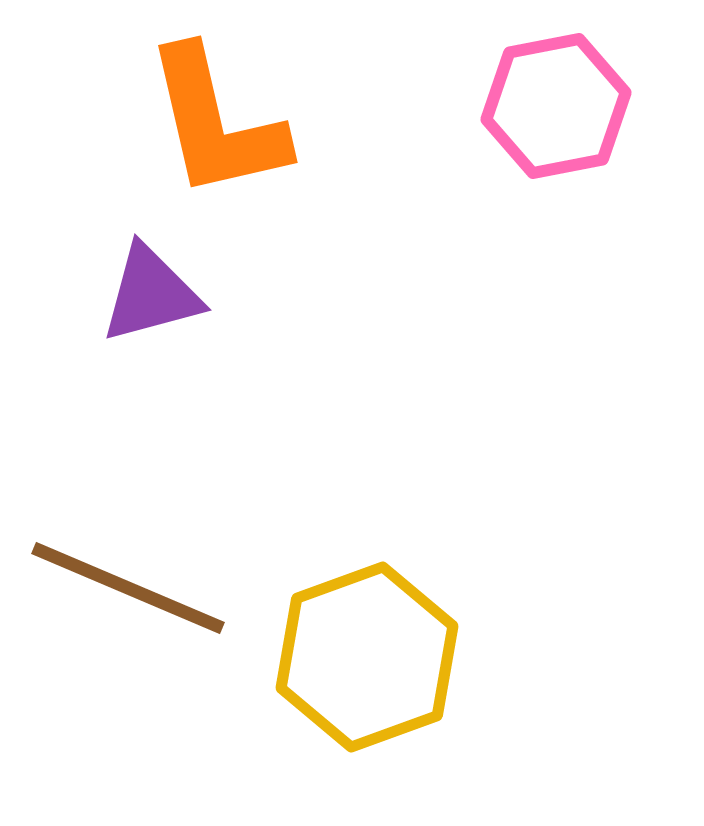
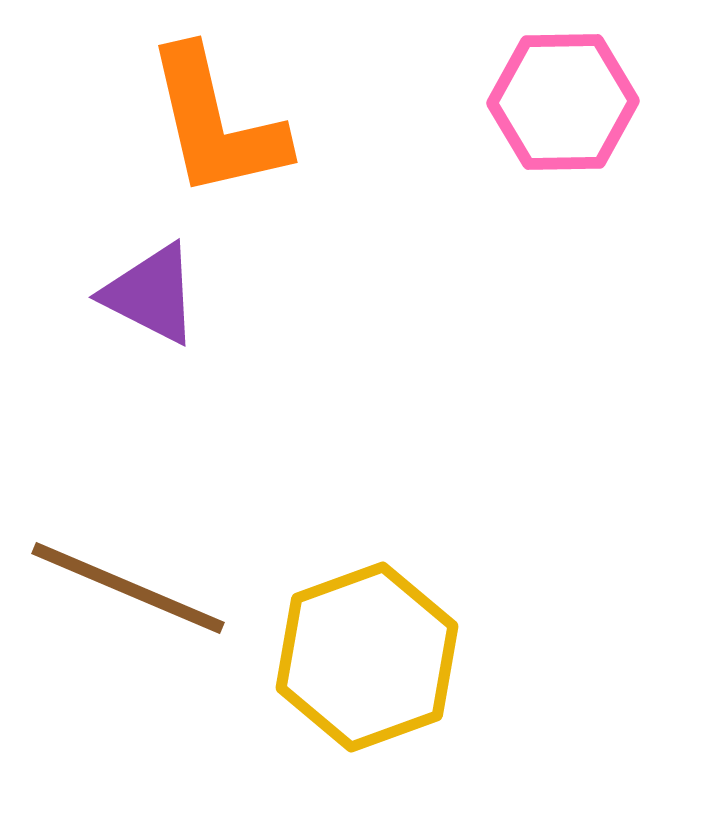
pink hexagon: moved 7 px right, 4 px up; rotated 10 degrees clockwise
purple triangle: rotated 42 degrees clockwise
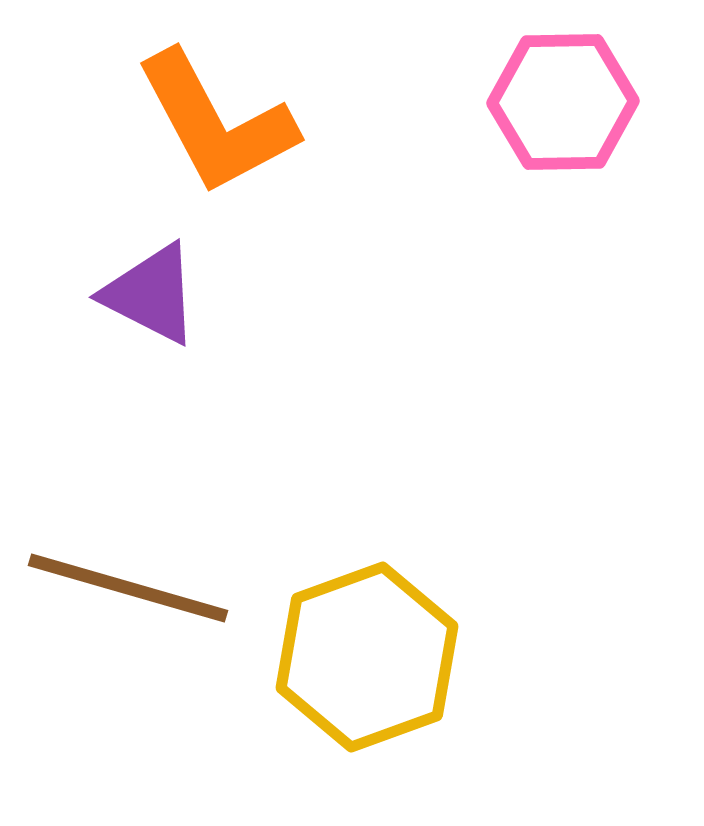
orange L-shape: rotated 15 degrees counterclockwise
brown line: rotated 7 degrees counterclockwise
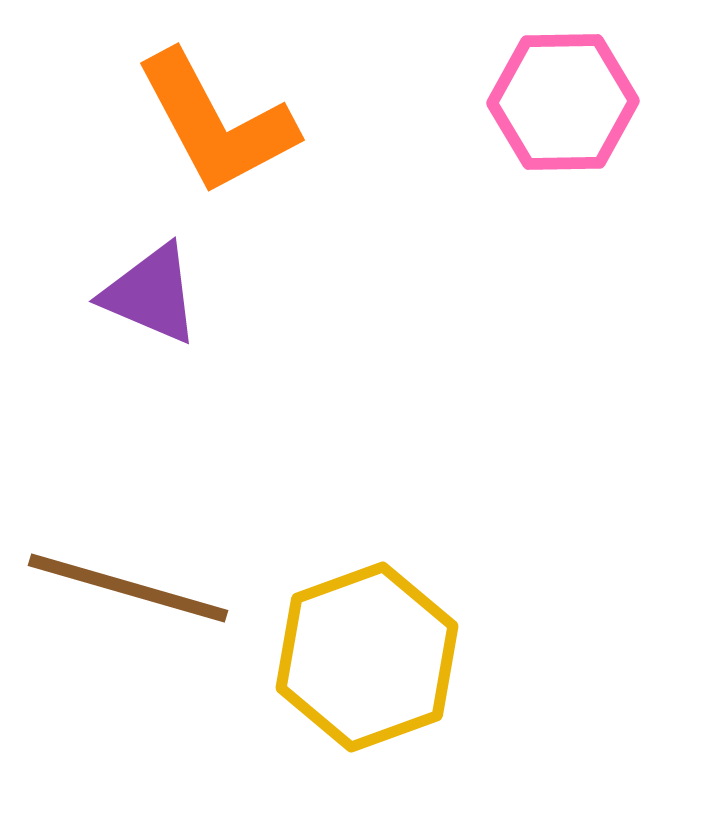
purple triangle: rotated 4 degrees counterclockwise
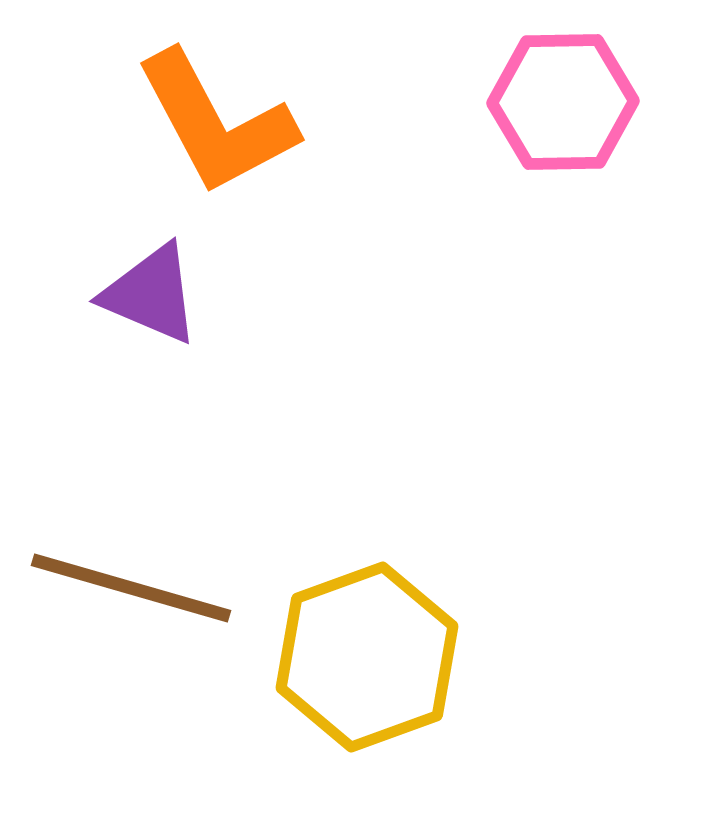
brown line: moved 3 px right
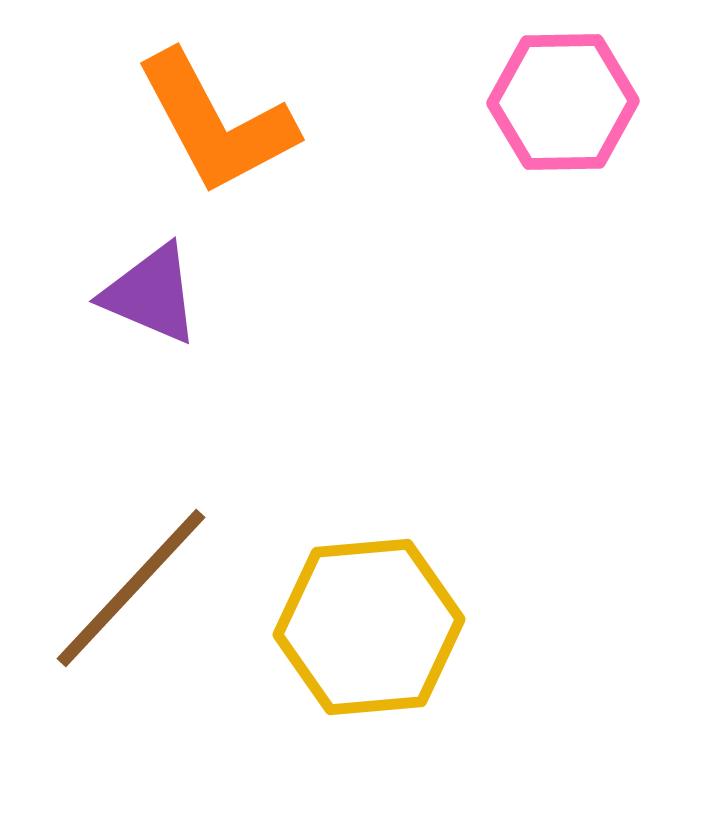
brown line: rotated 63 degrees counterclockwise
yellow hexagon: moved 2 px right, 30 px up; rotated 15 degrees clockwise
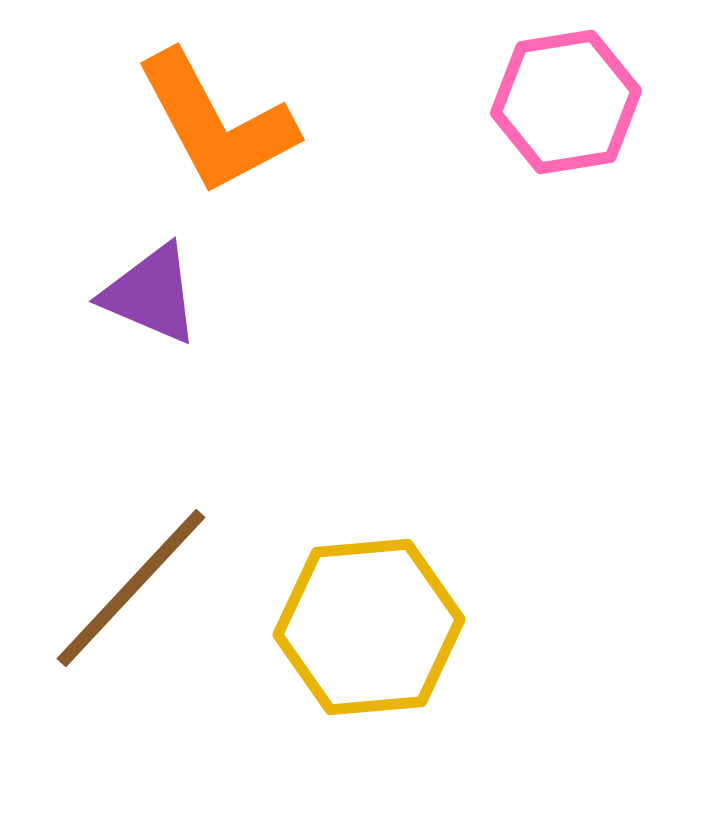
pink hexagon: moved 3 px right; rotated 8 degrees counterclockwise
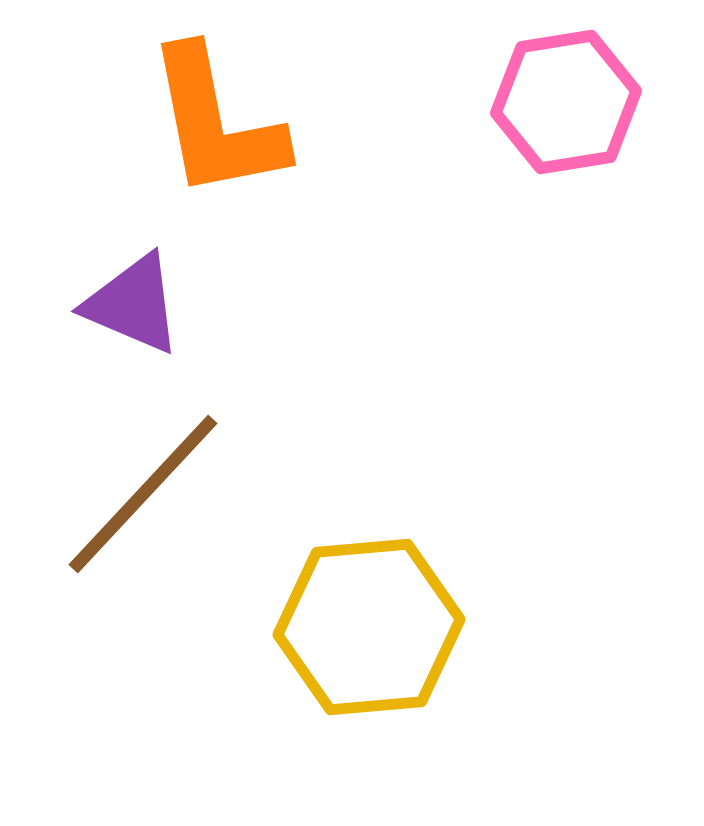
orange L-shape: rotated 17 degrees clockwise
purple triangle: moved 18 px left, 10 px down
brown line: moved 12 px right, 94 px up
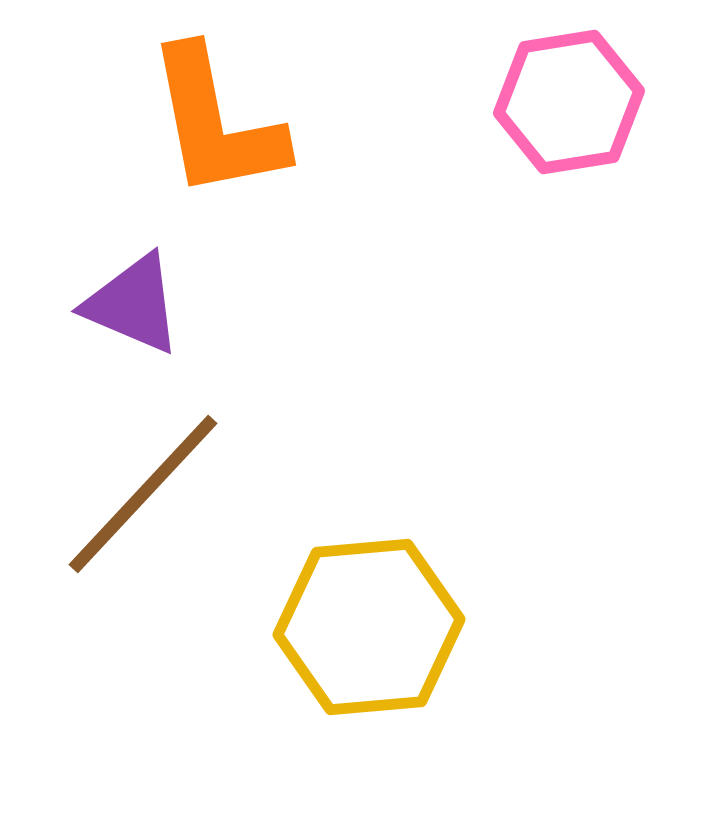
pink hexagon: moved 3 px right
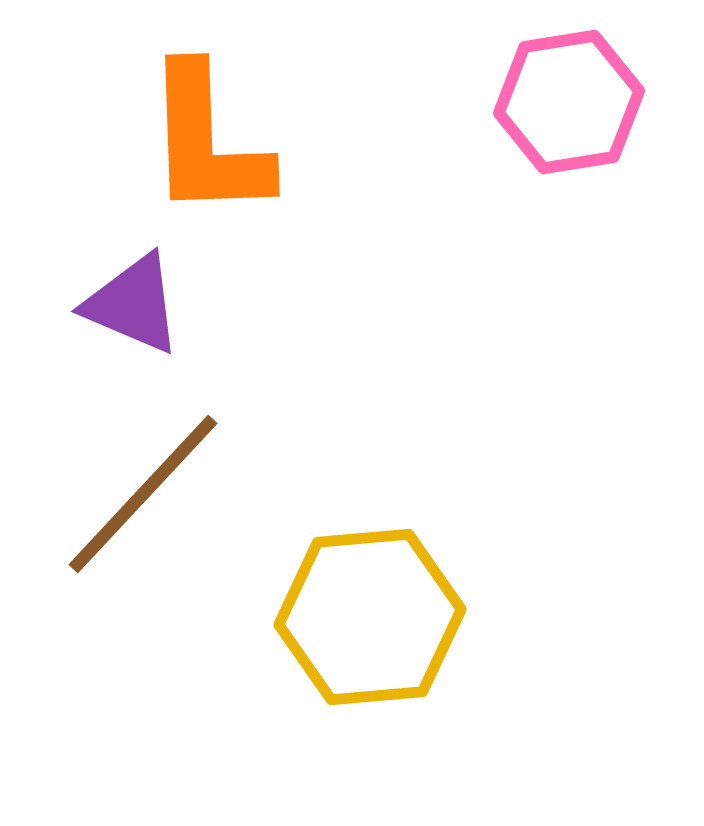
orange L-shape: moved 9 px left, 19 px down; rotated 9 degrees clockwise
yellow hexagon: moved 1 px right, 10 px up
